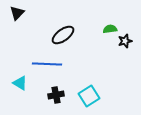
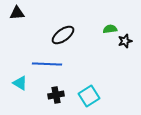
black triangle: rotated 42 degrees clockwise
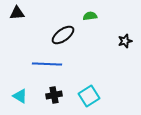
green semicircle: moved 20 px left, 13 px up
cyan triangle: moved 13 px down
black cross: moved 2 px left
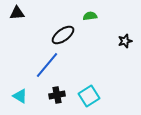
blue line: moved 1 px down; rotated 52 degrees counterclockwise
black cross: moved 3 px right
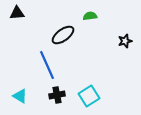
blue line: rotated 64 degrees counterclockwise
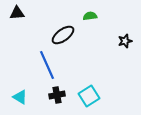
cyan triangle: moved 1 px down
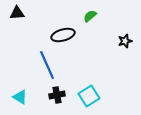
green semicircle: rotated 32 degrees counterclockwise
black ellipse: rotated 20 degrees clockwise
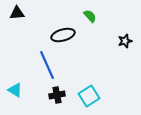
green semicircle: rotated 88 degrees clockwise
cyan triangle: moved 5 px left, 7 px up
